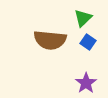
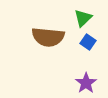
brown semicircle: moved 2 px left, 3 px up
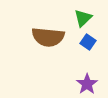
purple star: moved 1 px right, 1 px down
